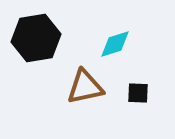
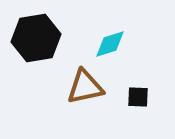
cyan diamond: moved 5 px left
black square: moved 4 px down
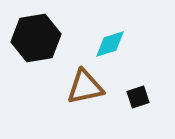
black square: rotated 20 degrees counterclockwise
